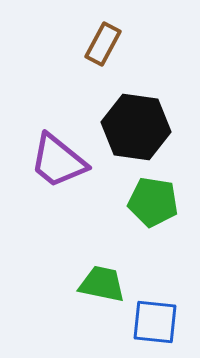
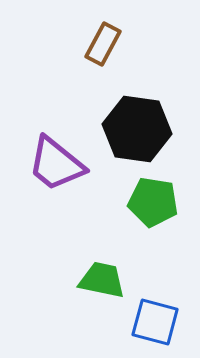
black hexagon: moved 1 px right, 2 px down
purple trapezoid: moved 2 px left, 3 px down
green trapezoid: moved 4 px up
blue square: rotated 9 degrees clockwise
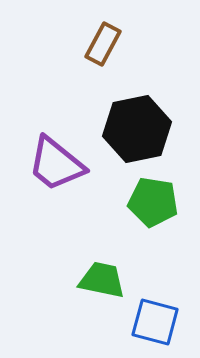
black hexagon: rotated 20 degrees counterclockwise
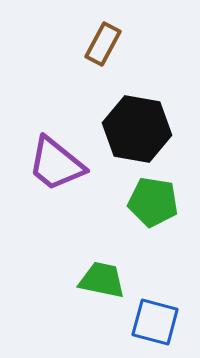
black hexagon: rotated 22 degrees clockwise
